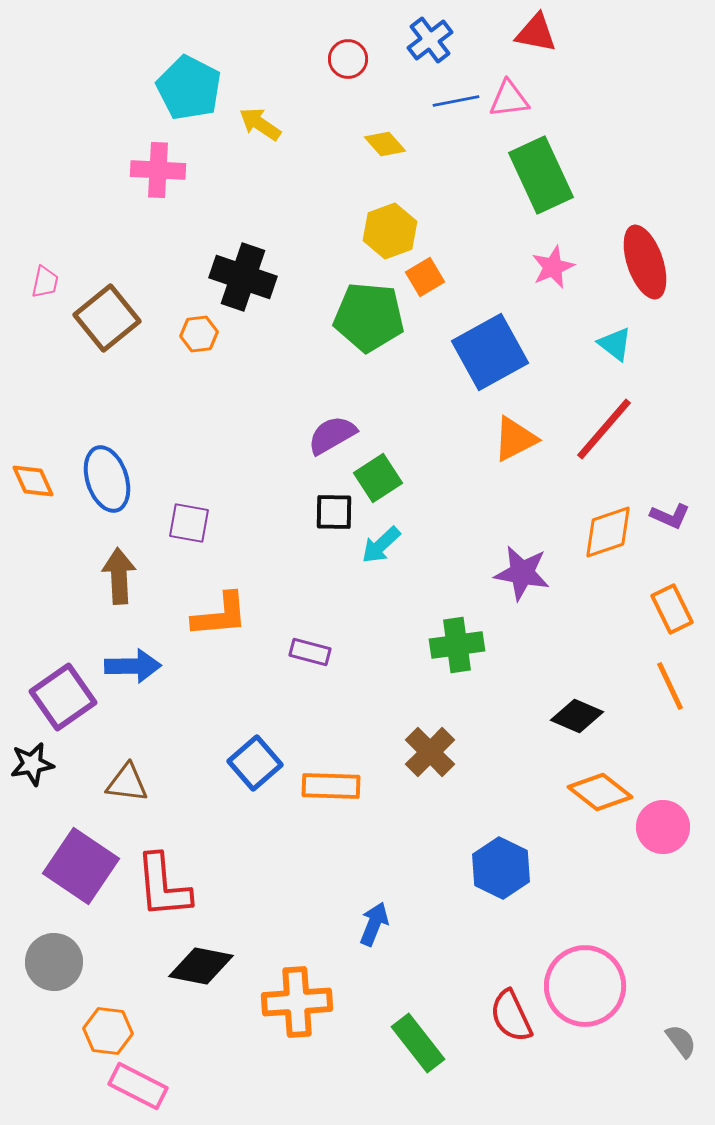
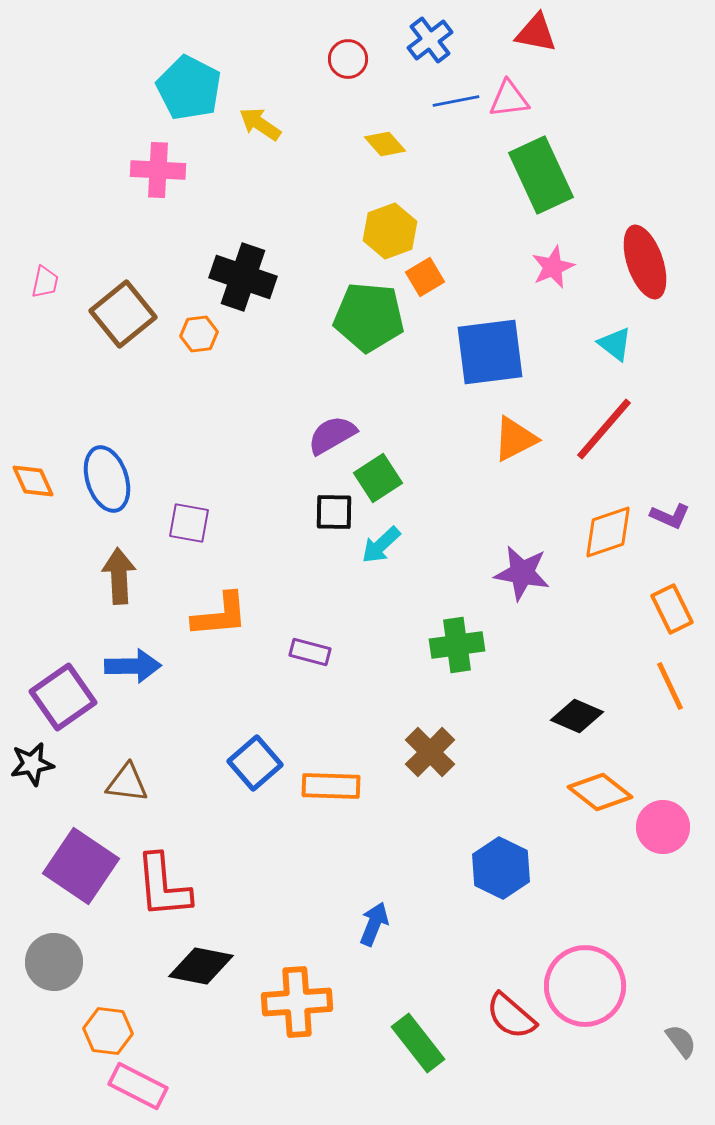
brown square at (107, 318): moved 16 px right, 4 px up
blue square at (490, 352): rotated 22 degrees clockwise
red semicircle at (511, 1016): rotated 24 degrees counterclockwise
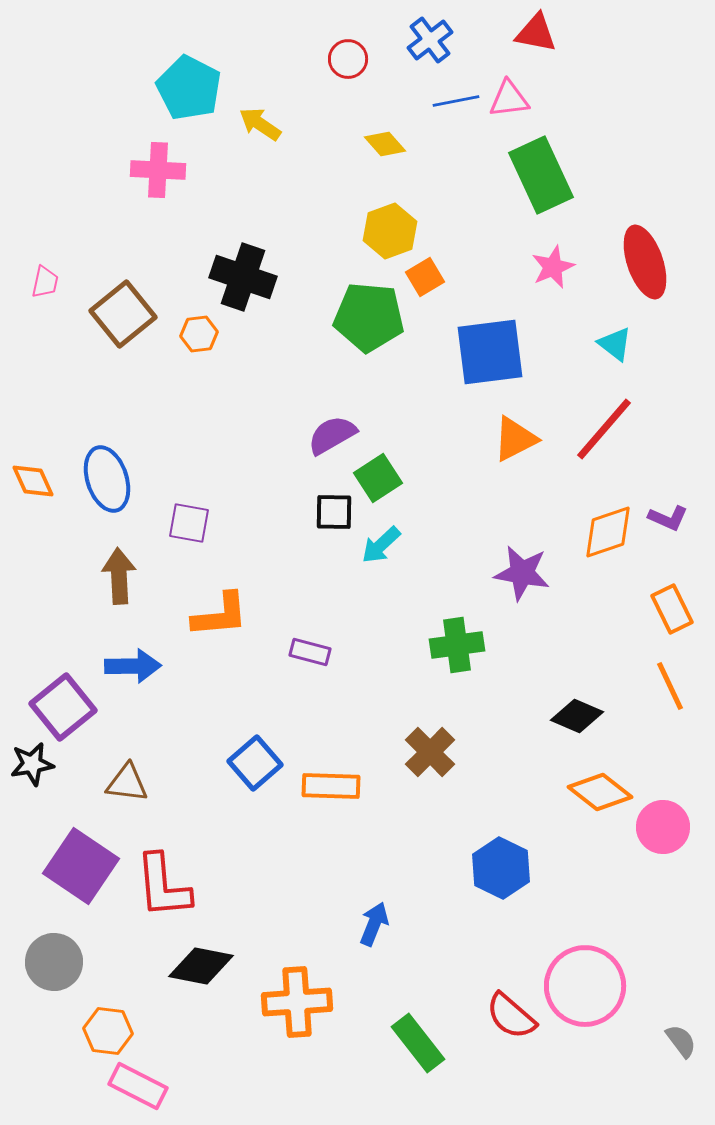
purple L-shape at (670, 516): moved 2 px left, 2 px down
purple square at (63, 697): moved 10 px down; rotated 4 degrees counterclockwise
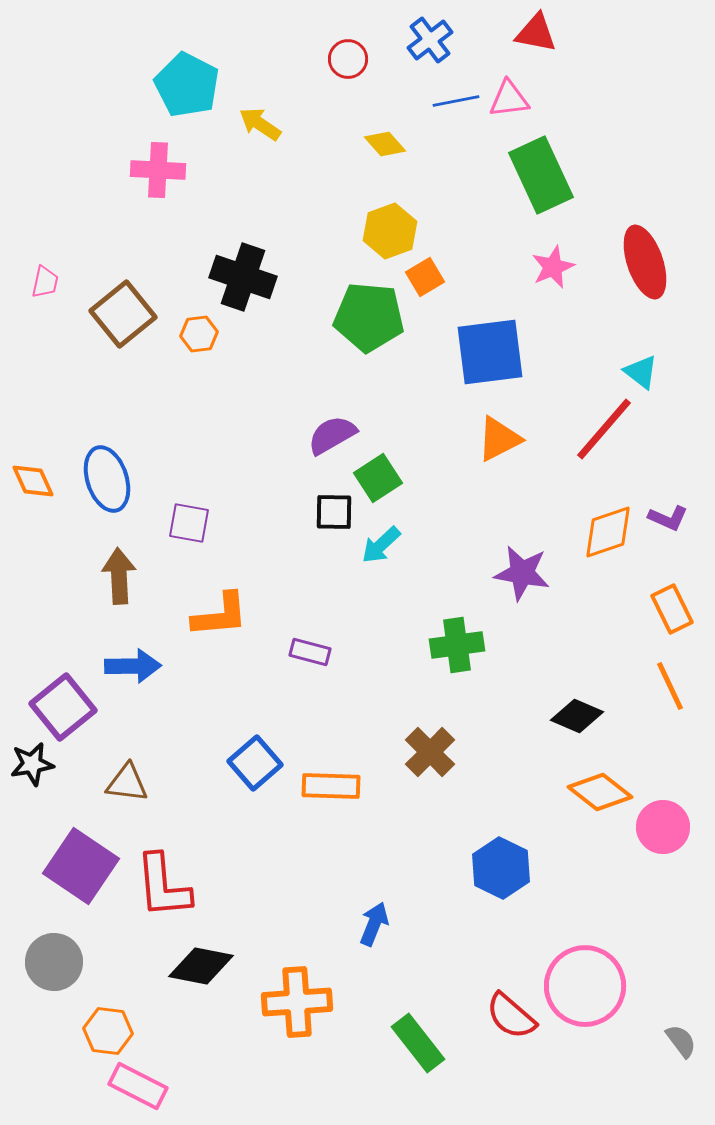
cyan pentagon at (189, 88): moved 2 px left, 3 px up
cyan triangle at (615, 344): moved 26 px right, 28 px down
orange triangle at (515, 439): moved 16 px left
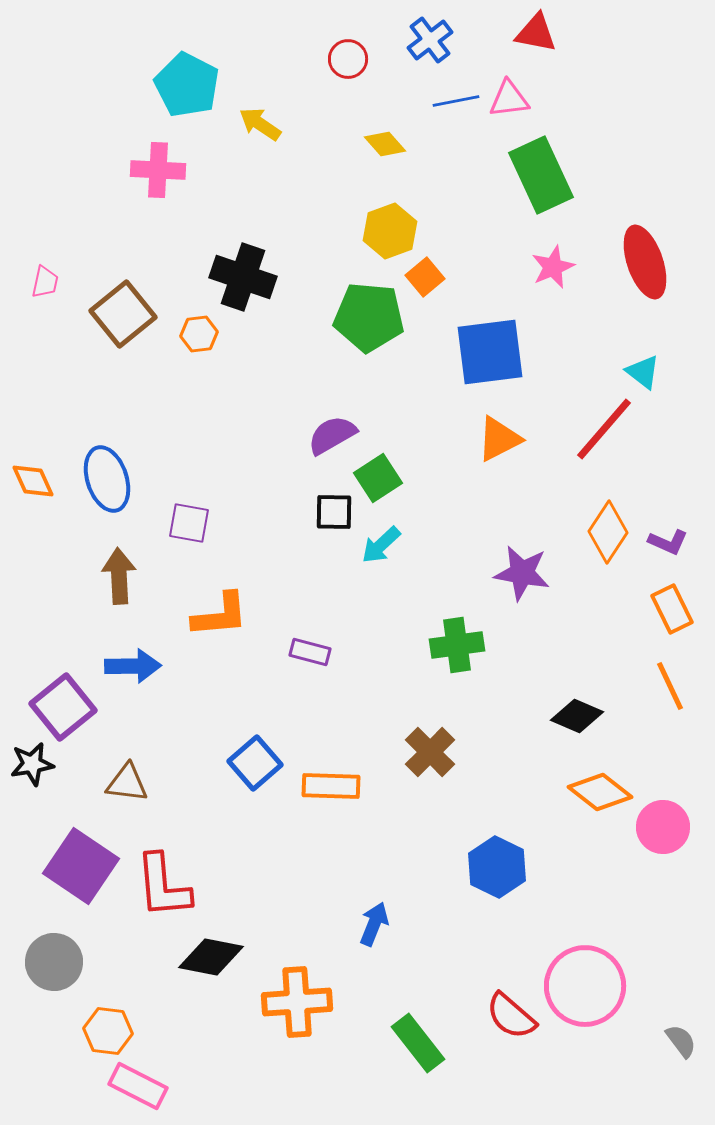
orange square at (425, 277): rotated 9 degrees counterclockwise
cyan triangle at (641, 372): moved 2 px right
purple L-shape at (668, 518): moved 24 px down
orange diamond at (608, 532): rotated 38 degrees counterclockwise
blue hexagon at (501, 868): moved 4 px left, 1 px up
black diamond at (201, 966): moved 10 px right, 9 px up
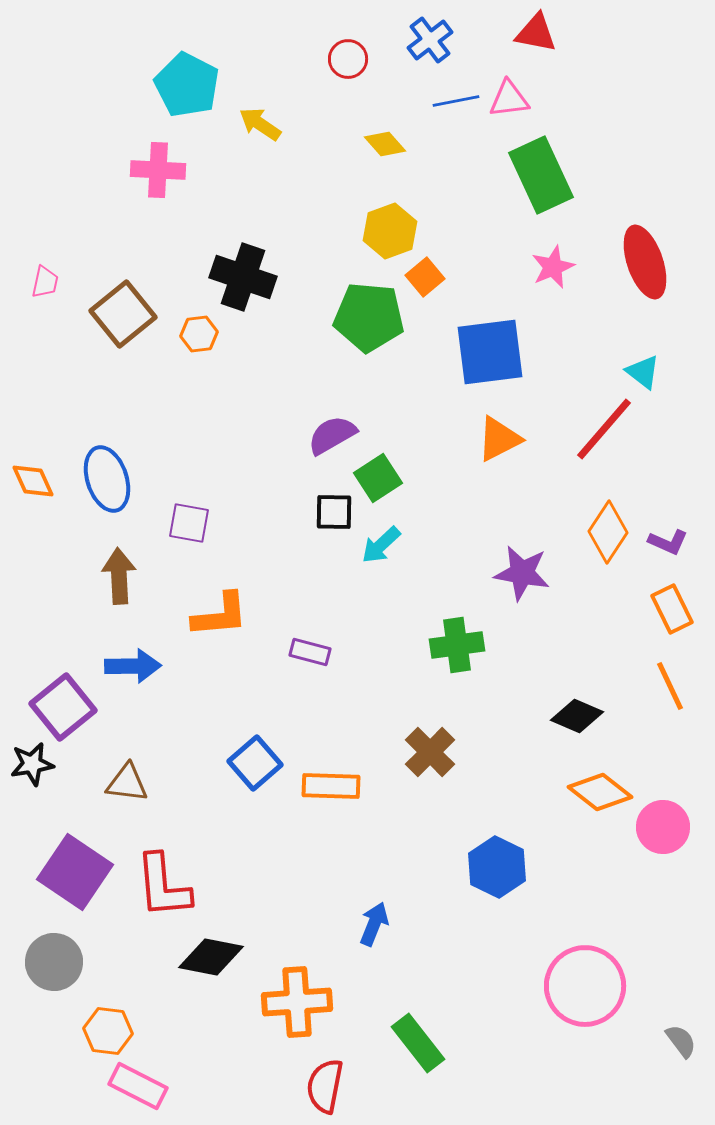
purple square at (81, 866): moved 6 px left, 6 px down
red semicircle at (511, 1016): moved 186 px left, 70 px down; rotated 60 degrees clockwise
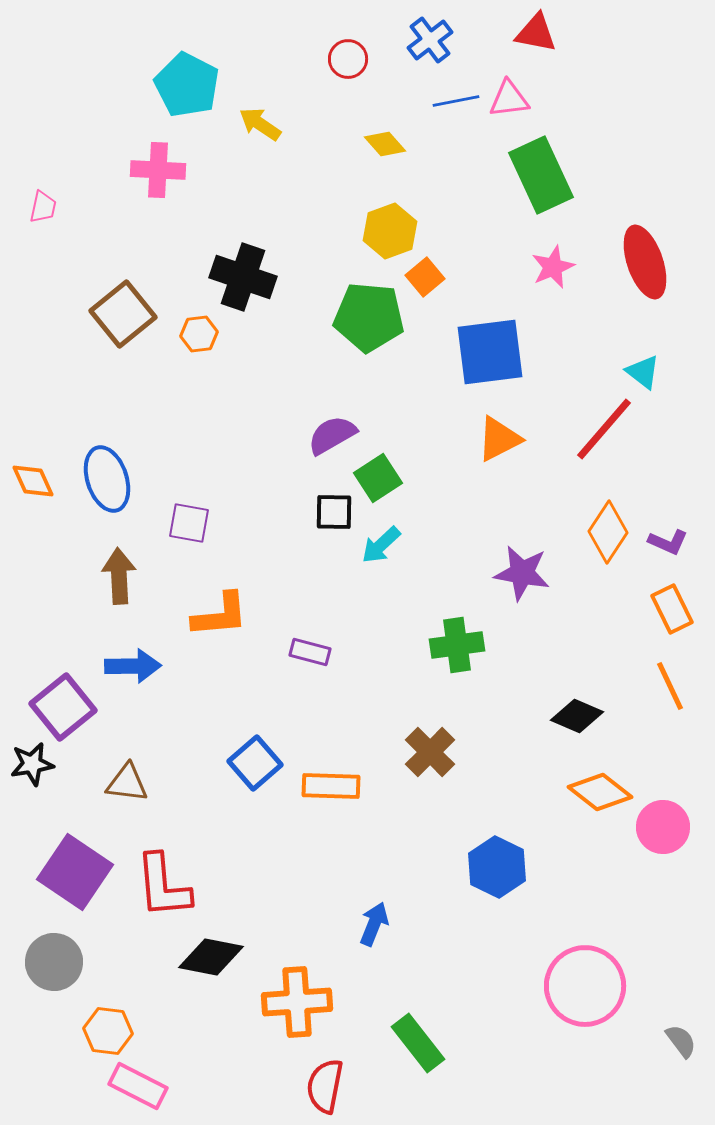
pink trapezoid at (45, 282): moved 2 px left, 75 px up
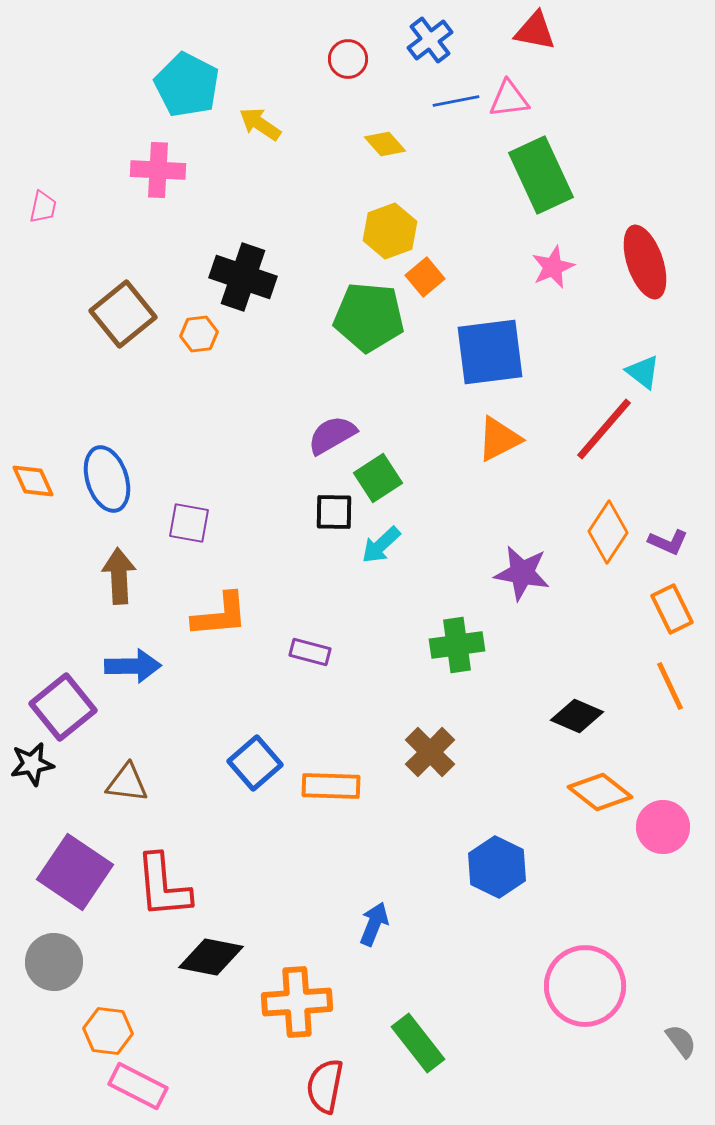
red triangle at (536, 33): moved 1 px left, 2 px up
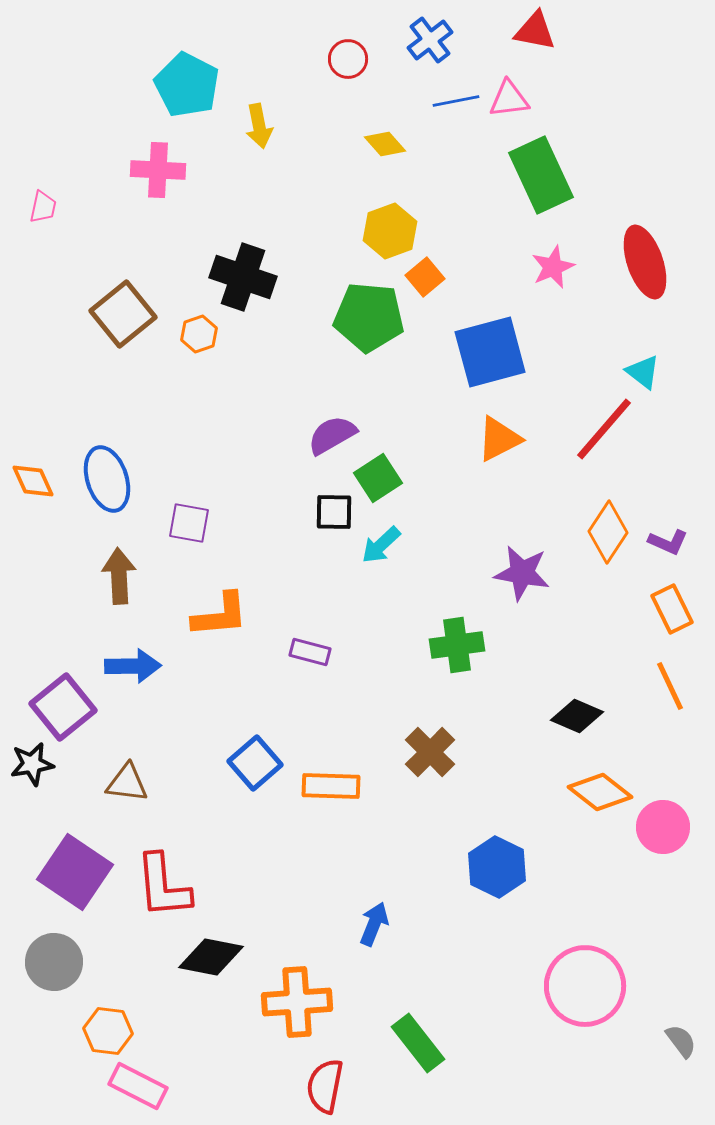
yellow arrow at (260, 124): moved 1 px left, 2 px down; rotated 135 degrees counterclockwise
orange hexagon at (199, 334): rotated 12 degrees counterclockwise
blue square at (490, 352): rotated 8 degrees counterclockwise
